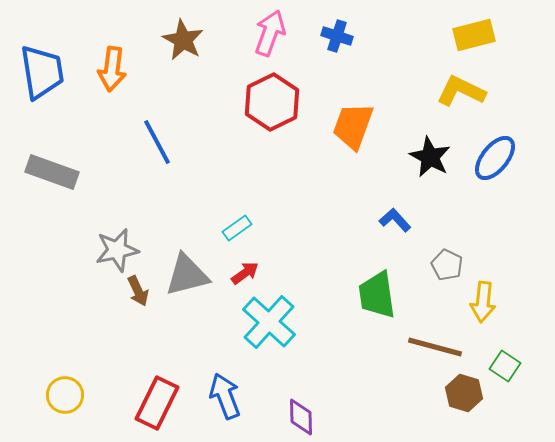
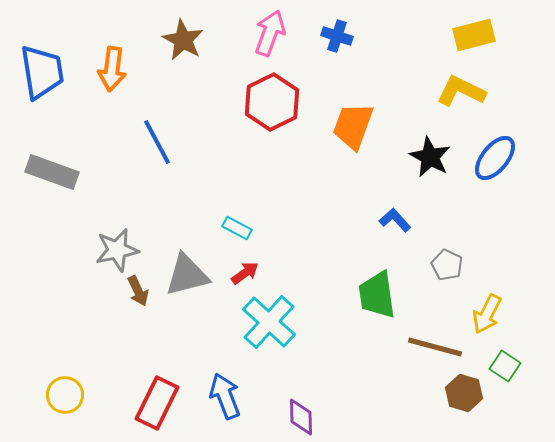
cyan rectangle: rotated 64 degrees clockwise
yellow arrow: moved 4 px right, 12 px down; rotated 21 degrees clockwise
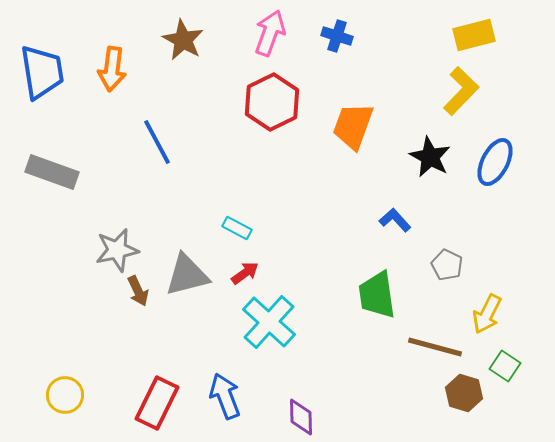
yellow L-shape: rotated 108 degrees clockwise
blue ellipse: moved 4 px down; rotated 12 degrees counterclockwise
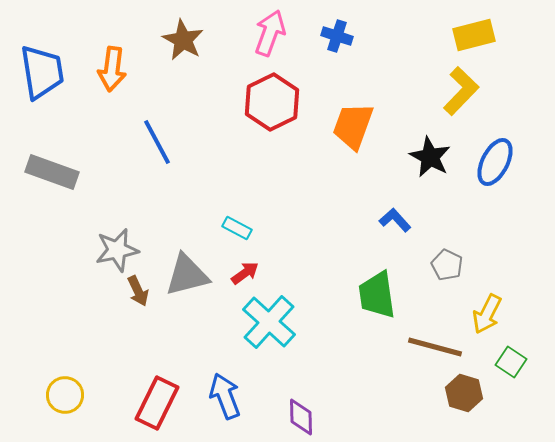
green square: moved 6 px right, 4 px up
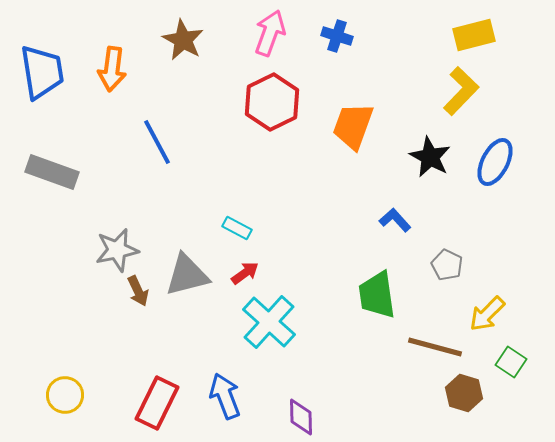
yellow arrow: rotated 18 degrees clockwise
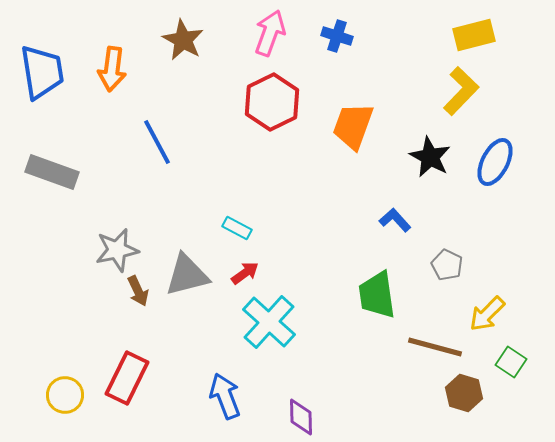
red rectangle: moved 30 px left, 25 px up
